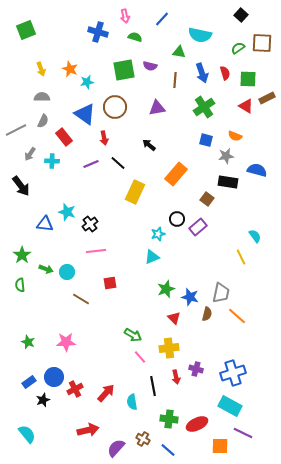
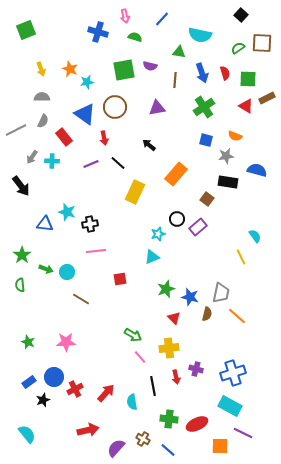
gray arrow at (30, 154): moved 2 px right, 3 px down
black cross at (90, 224): rotated 28 degrees clockwise
red square at (110, 283): moved 10 px right, 4 px up
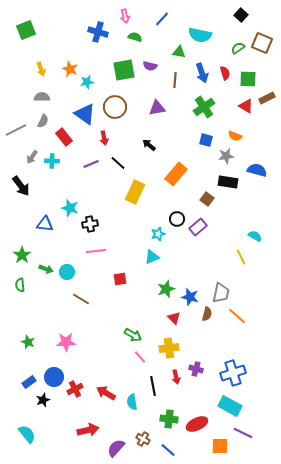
brown square at (262, 43): rotated 20 degrees clockwise
cyan star at (67, 212): moved 3 px right, 4 px up
cyan semicircle at (255, 236): rotated 24 degrees counterclockwise
red arrow at (106, 393): rotated 102 degrees counterclockwise
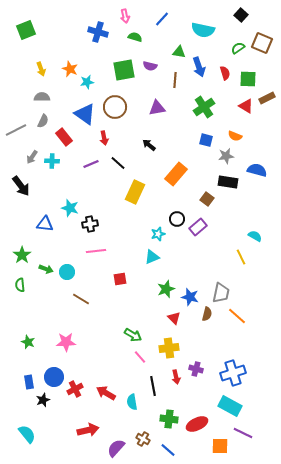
cyan semicircle at (200, 35): moved 3 px right, 5 px up
blue arrow at (202, 73): moved 3 px left, 6 px up
blue rectangle at (29, 382): rotated 64 degrees counterclockwise
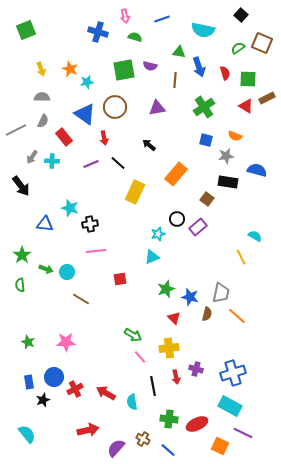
blue line at (162, 19): rotated 28 degrees clockwise
orange square at (220, 446): rotated 24 degrees clockwise
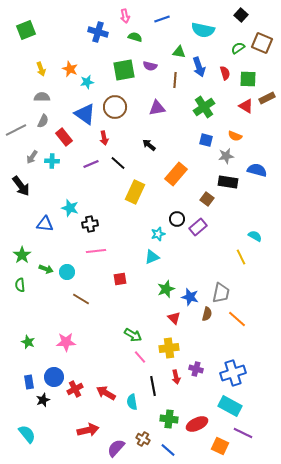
orange line at (237, 316): moved 3 px down
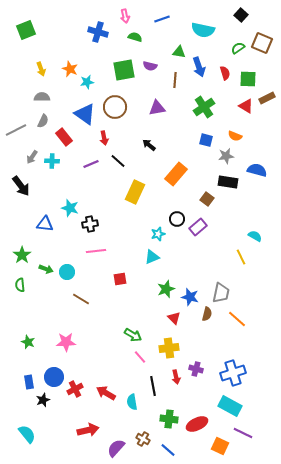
black line at (118, 163): moved 2 px up
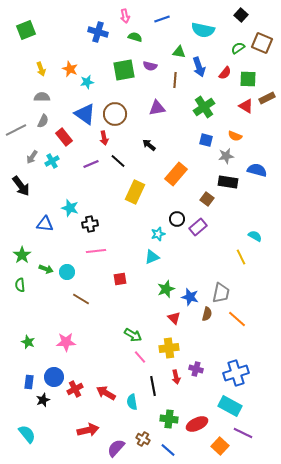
red semicircle at (225, 73): rotated 56 degrees clockwise
brown circle at (115, 107): moved 7 px down
cyan cross at (52, 161): rotated 32 degrees counterclockwise
blue cross at (233, 373): moved 3 px right
blue rectangle at (29, 382): rotated 16 degrees clockwise
orange square at (220, 446): rotated 18 degrees clockwise
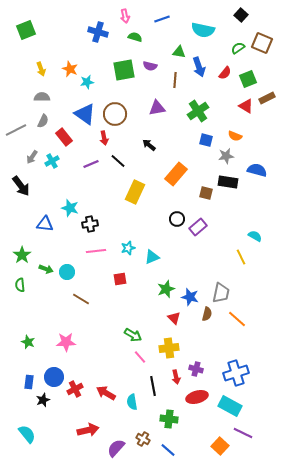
green square at (248, 79): rotated 24 degrees counterclockwise
green cross at (204, 107): moved 6 px left, 4 px down
brown square at (207, 199): moved 1 px left, 6 px up; rotated 24 degrees counterclockwise
cyan star at (158, 234): moved 30 px left, 14 px down
red ellipse at (197, 424): moved 27 px up; rotated 10 degrees clockwise
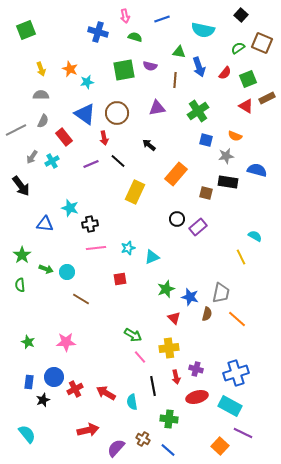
gray semicircle at (42, 97): moved 1 px left, 2 px up
brown circle at (115, 114): moved 2 px right, 1 px up
pink line at (96, 251): moved 3 px up
